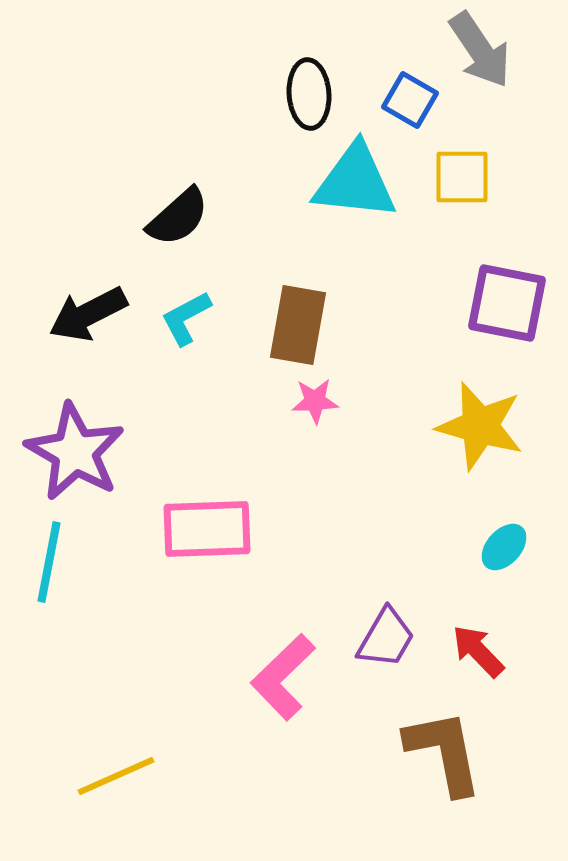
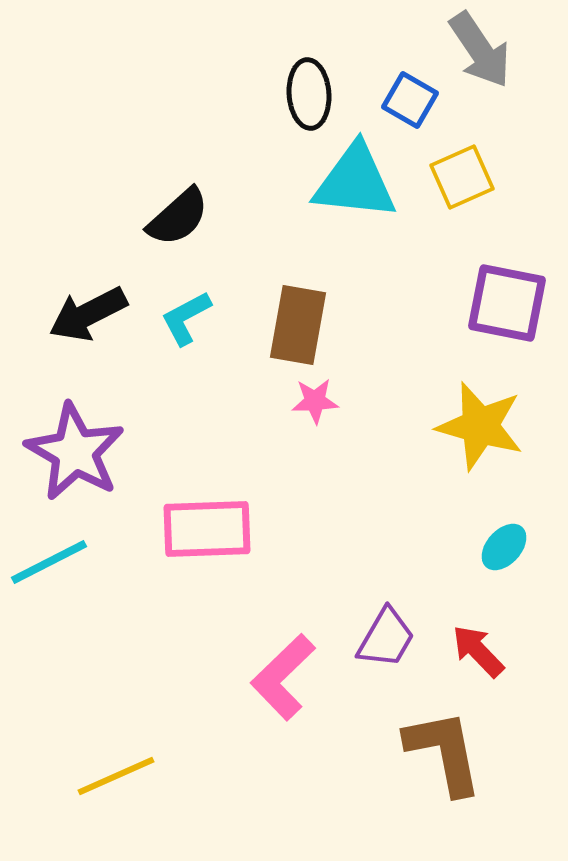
yellow square: rotated 24 degrees counterclockwise
cyan line: rotated 52 degrees clockwise
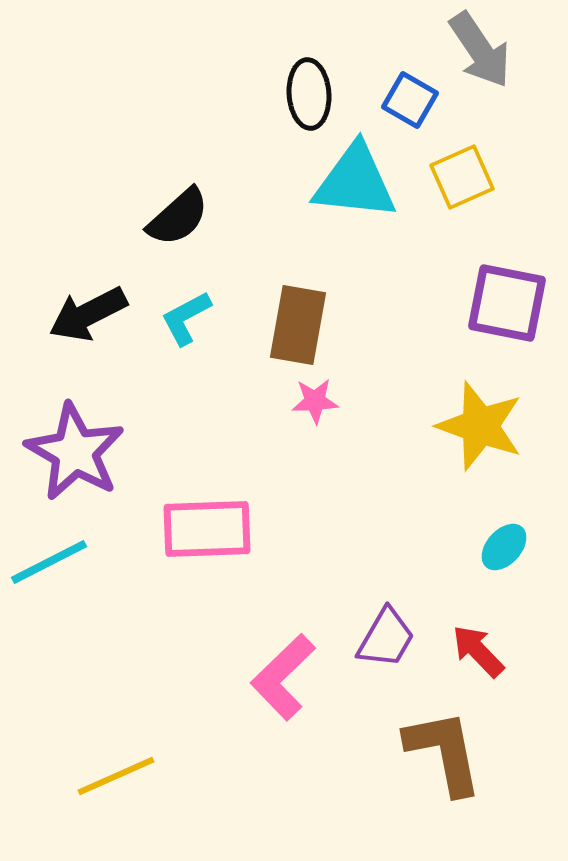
yellow star: rotated 4 degrees clockwise
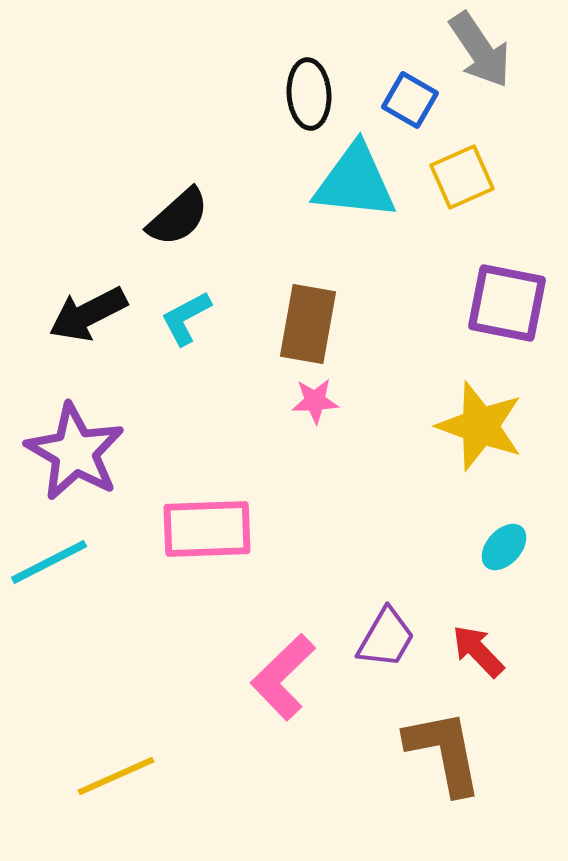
brown rectangle: moved 10 px right, 1 px up
